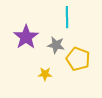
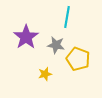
cyan line: rotated 10 degrees clockwise
yellow star: rotated 16 degrees counterclockwise
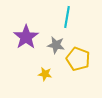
yellow star: rotated 24 degrees clockwise
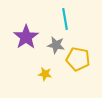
cyan line: moved 2 px left, 2 px down; rotated 20 degrees counterclockwise
yellow pentagon: rotated 10 degrees counterclockwise
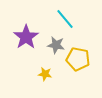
cyan line: rotated 30 degrees counterclockwise
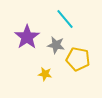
purple star: moved 1 px right
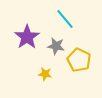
gray star: moved 1 px down
yellow pentagon: moved 1 px right, 1 px down; rotated 15 degrees clockwise
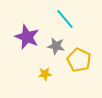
purple star: rotated 15 degrees counterclockwise
yellow star: rotated 16 degrees counterclockwise
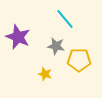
purple star: moved 9 px left
yellow pentagon: rotated 25 degrees counterclockwise
yellow star: rotated 24 degrees clockwise
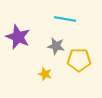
cyan line: rotated 40 degrees counterclockwise
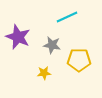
cyan line: moved 2 px right, 2 px up; rotated 35 degrees counterclockwise
gray star: moved 4 px left, 1 px up
yellow star: moved 1 px left, 1 px up; rotated 24 degrees counterclockwise
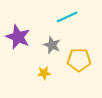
gray star: rotated 12 degrees clockwise
